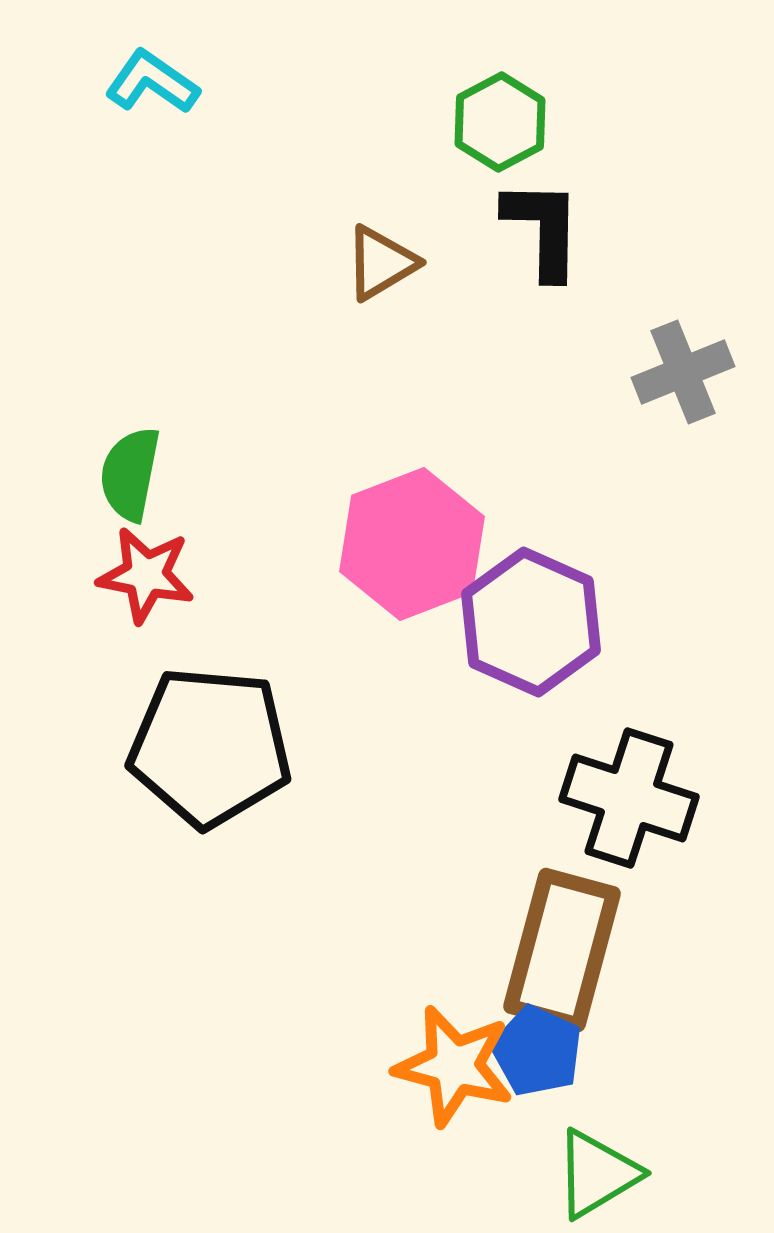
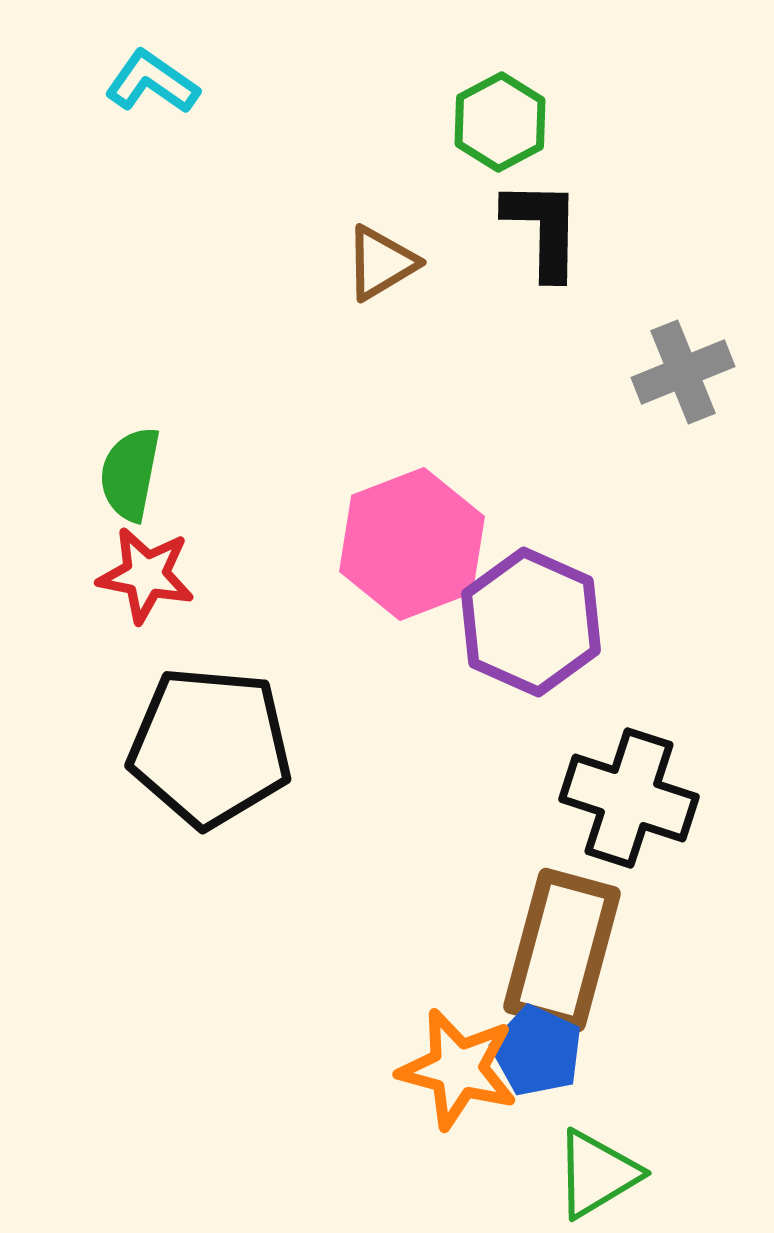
orange star: moved 4 px right, 3 px down
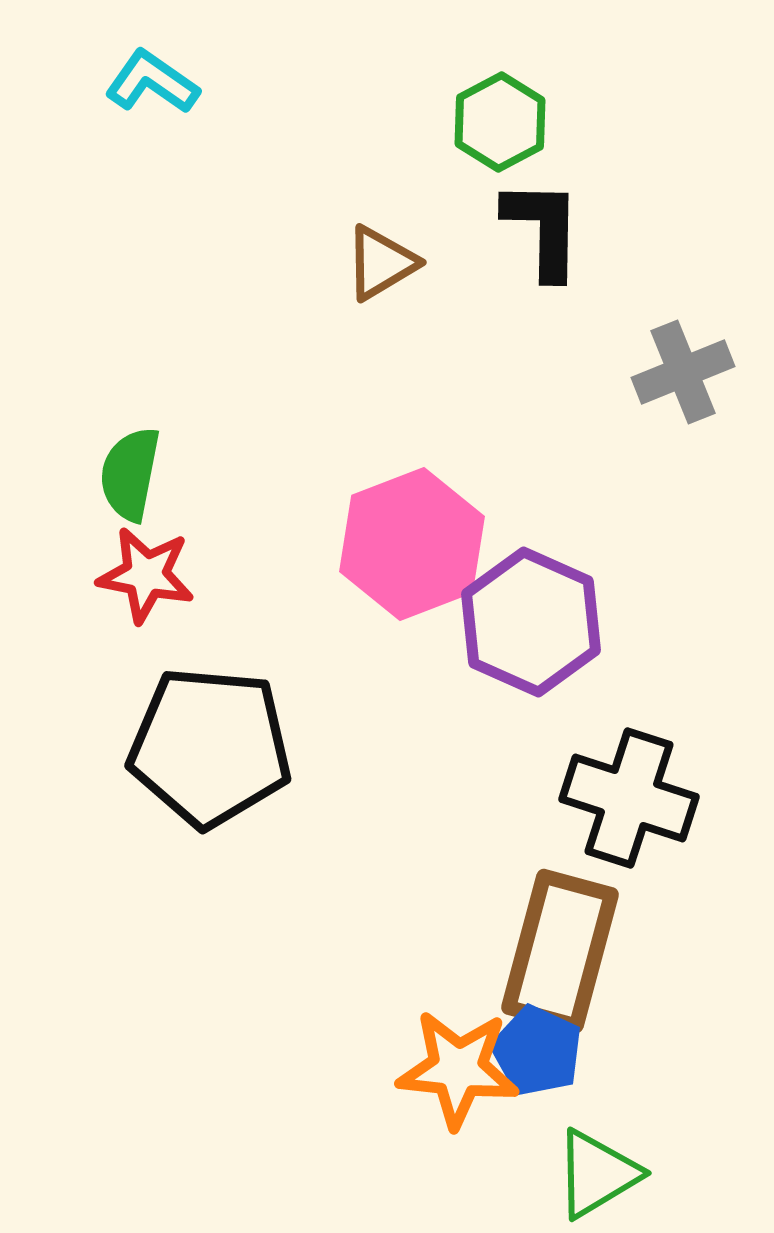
brown rectangle: moved 2 px left, 1 px down
orange star: rotated 9 degrees counterclockwise
